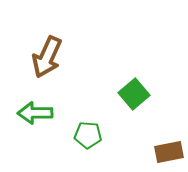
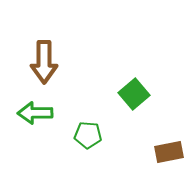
brown arrow: moved 3 px left, 5 px down; rotated 24 degrees counterclockwise
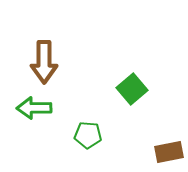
green square: moved 2 px left, 5 px up
green arrow: moved 1 px left, 5 px up
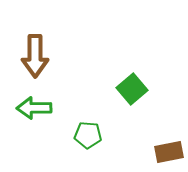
brown arrow: moved 9 px left, 6 px up
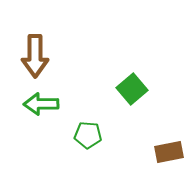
green arrow: moved 7 px right, 4 px up
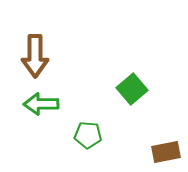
brown rectangle: moved 3 px left
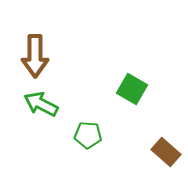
green square: rotated 20 degrees counterclockwise
green arrow: rotated 28 degrees clockwise
brown rectangle: rotated 52 degrees clockwise
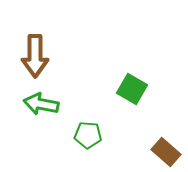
green arrow: rotated 16 degrees counterclockwise
